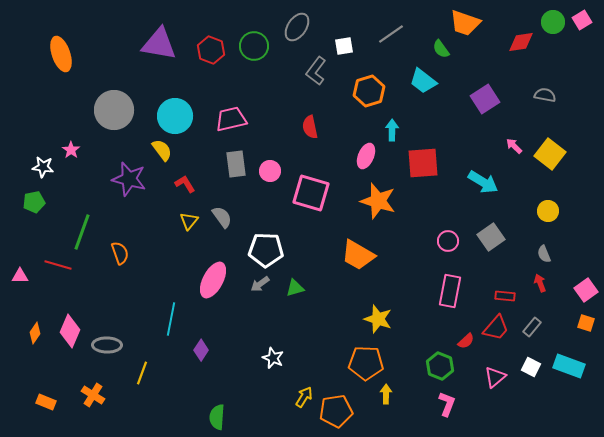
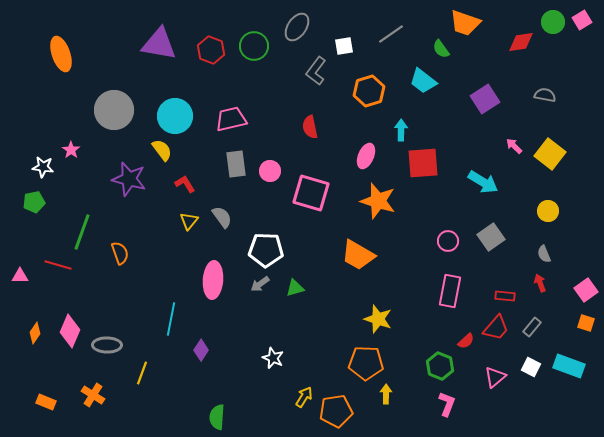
cyan arrow at (392, 130): moved 9 px right
pink ellipse at (213, 280): rotated 24 degrees counterclockwise
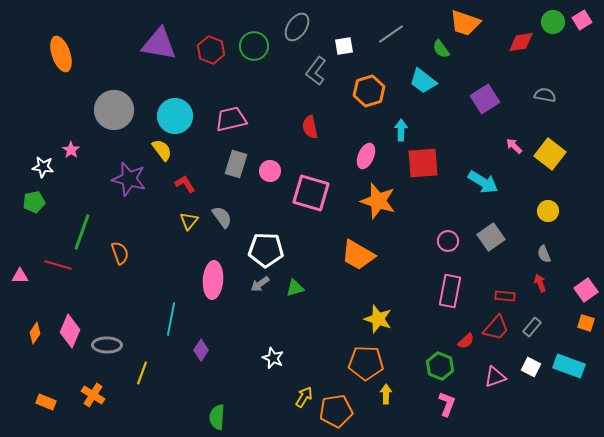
gray rectangle at (236, 164): rotated 24 degrees clockwise
pink triangle at (495, 377): rotated 20 degrees clockwise
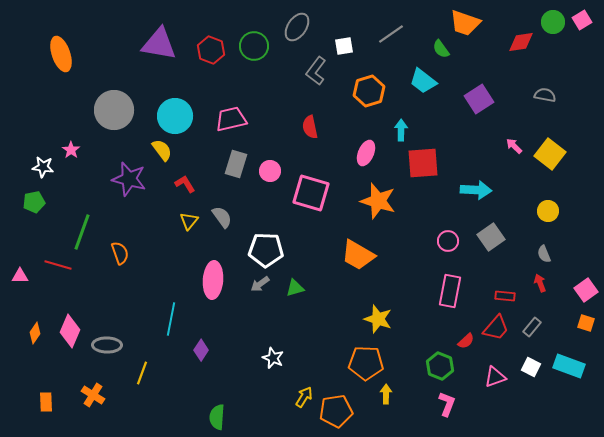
purple square at (485, 99): moved 6 px left
pink ellipse at (366, 156): moved 3 px up
cyan arrow at (483, 182): moved 7 px left, 8 px down; rotated 28 degrees counterclockwise
orange rectangle at (46, 402): rotated 66 degrees clockwise
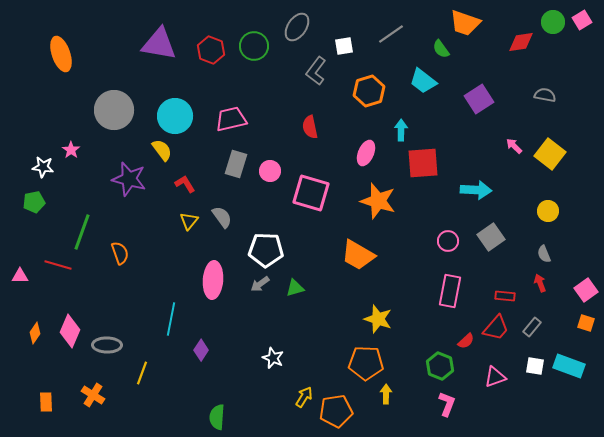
white square at (531, 367): moved 4 px right, 1 px up; rotated 18 degrees counterclockwise
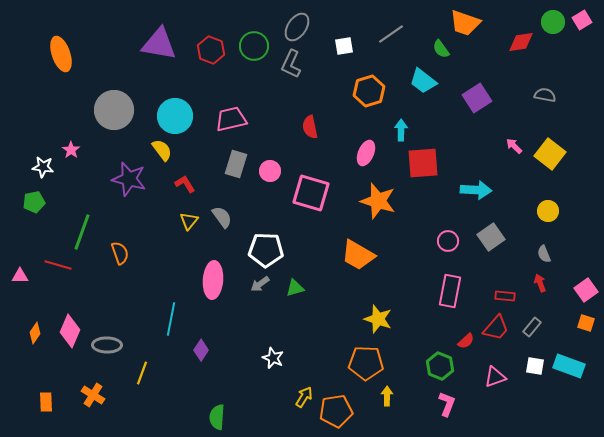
gray L-shape at (316, 71): moved 25 px left, 7 px up; rotated 12 degrees counterclockwise
purple square at (479, 99): moved 2 px left, 1 px up
yellow arrow at (386, 394): moved 1 px right, 2 px down
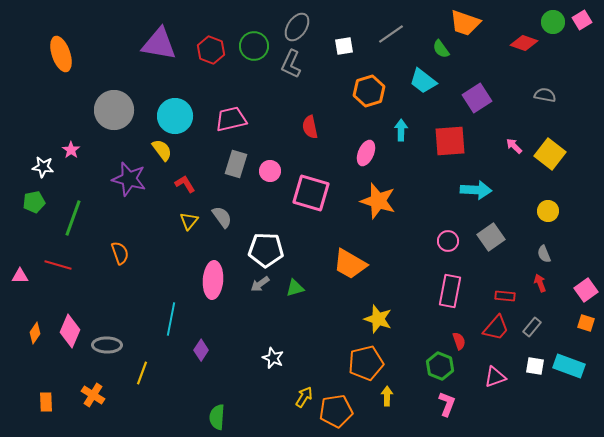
red diamond at (521, 42): moved 3 px right, 1 px down; rotated 28 degrees clockwise
red square at (423, 163): moved 27 px right, 22 px up
green line at (82, 232): moved 9 px left, 14 px up
orange trapezoid at (358, 255): moved 8 px left, 9 px down
red semicircle at (466, 341): moved 7 px left; rotated 66 degrees counterclockwise
orange pentagon at (366, 363): rotated 16 degrees counterclockwise
